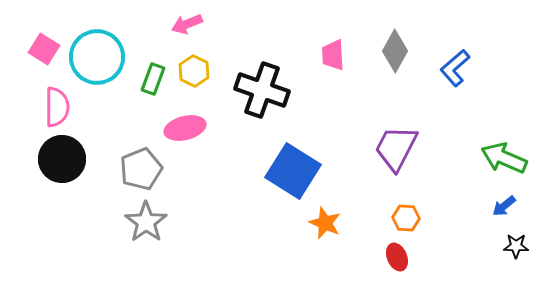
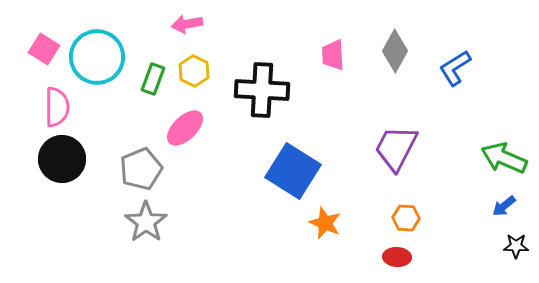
pink arrow: rotated 12 degrees clockwise
blue L-shape: rotated 9 degrees clockwise
black cross: rotated 16 degrees counterclockwise
pink ellipse: rotated 30 degrees counterclockwise
red ellipse: rotated 64 degrees counterclockwise
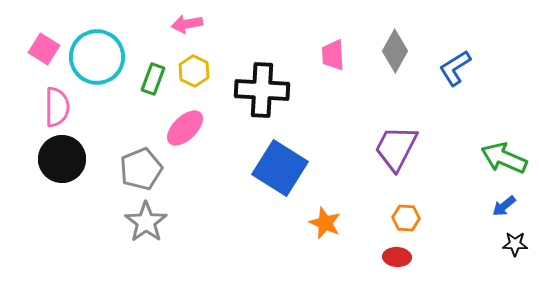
blue square: moved 13 px left, 3 px up
black star: moved 1 px left, 2 px up
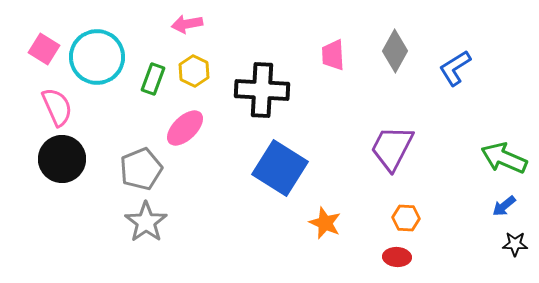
pink semicircle: rotated 24 degrees counterclockwise
purple trapezoid: moved 4 px left
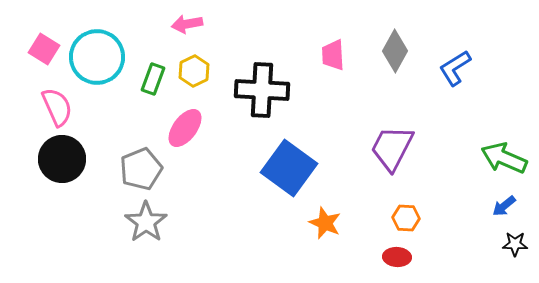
yellow hexagon: rotated 8 degrees clockwise
pink ellipse: rotated 9 degrees counterclockwise
blue square: moved 9 px right; rotated 4 degrees clockwise
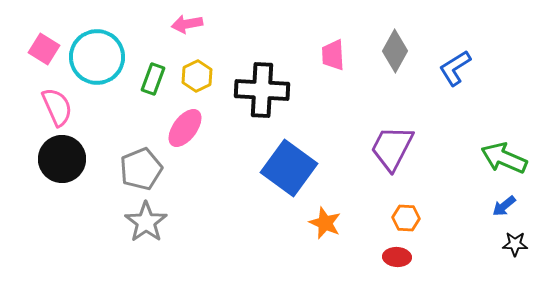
yellow hexagon: moved 3 px right, 5 px down
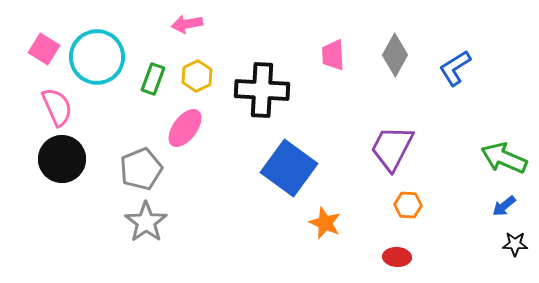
gray diamond: moved 4 px down
orange hexagon: moved 2 px right, 13 px up
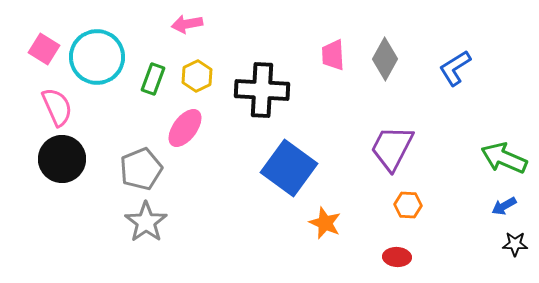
gray diamond: moved 10 px left, 4 px down
blue arrow: rotated 10 degrees clockwise
